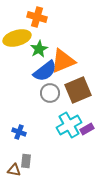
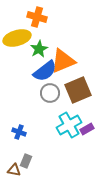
gray rectangle: rotated 16 degrees clockwise
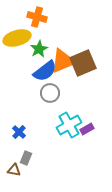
brown square: moved 5 px right, 27 px up
blue cross: rotated 24 degrees clockwise
gray rectangle: moved 3 px up
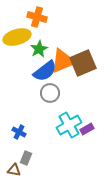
yellow ellipse: moved 1 px up
blue cross: rotated 16 degrees counterclockwise
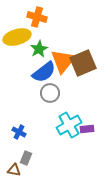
orange triangle: rotated 28 degrees counterclockwise
blue semicircle: moved 1 px left, 1 px down
purple rectangle: rotated 24 degrees clockwise
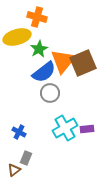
cyan cross: moved 4 px left, 3 px down
brown triangle: rotated 48 degrees counterclockwise
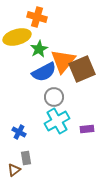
brown square: moved 1 px left, 6 px down
blue semicircle: rotated 10 degrees clockwise
gray circle: moved 4 px right, 4 px down
cyan cross: moved 8 px left, 7 px up
gray rectangle: rotated 32 degrees counterclockwise
